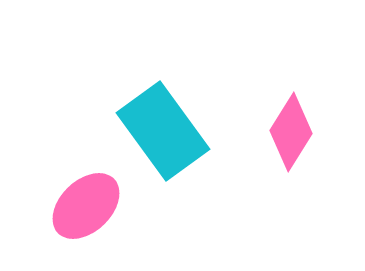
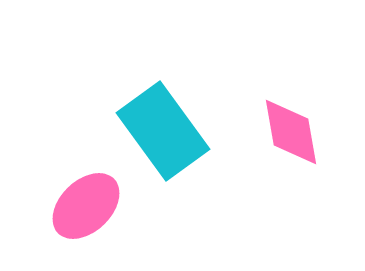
pink diamond: rotated 42 degrees counterclockwise
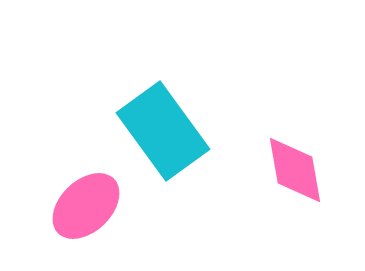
pink diamond: moved 4 px right, 38 px down
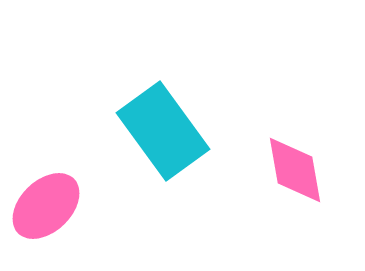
pink ellipse: moved 40 px left
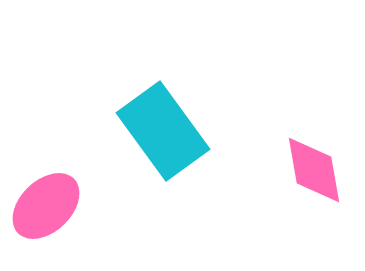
pink diamond: moved 19 px right
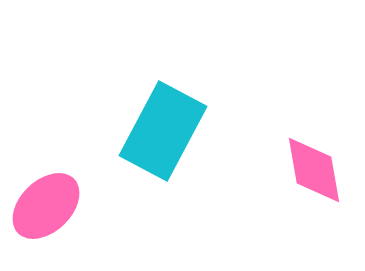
cyan rectangle: rotated 64 degrees clockwise
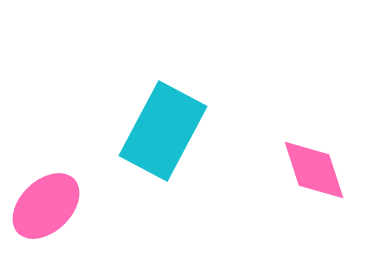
pink diamond: rotated 8 degrees counterclockwise
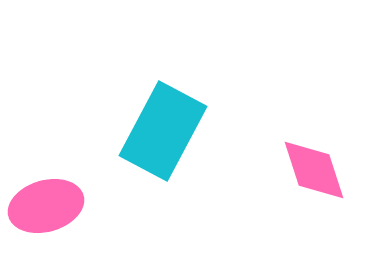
pink ellipse: rotated 28 degrees clockwise
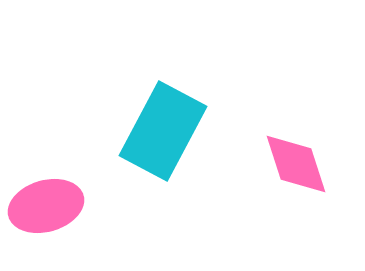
pink diamond: moved 18 px left, 6 px up
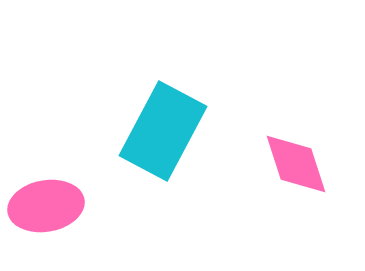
pink ellipse: rotated 6 degrees clockwise
